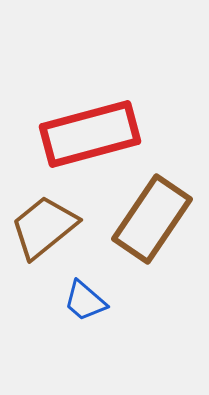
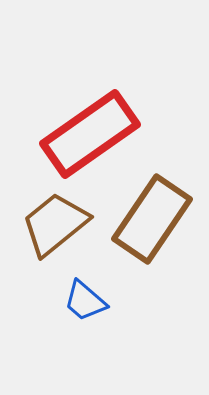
red rectangle: rotated 20 degrees counterclockwise
brown trapezoid: moved 11 px right, 3 px up
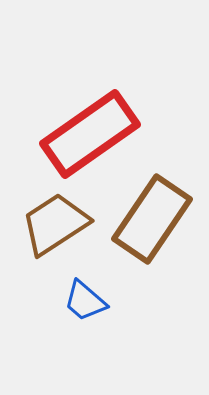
brown trapezoid: rotated 6 degrees clockwise
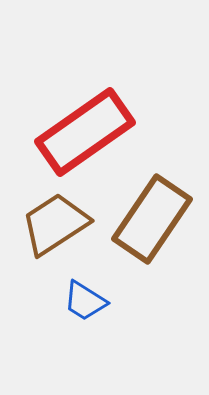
red rectangle: moved 5 px left, 2 px up
blue trapezoid: rotated 9 degrees counterclockwise
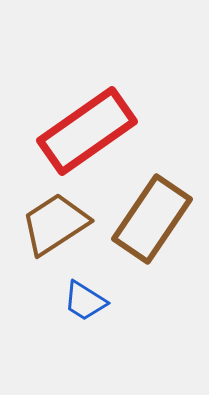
red rectangle: moved 2 px right, 1 px up
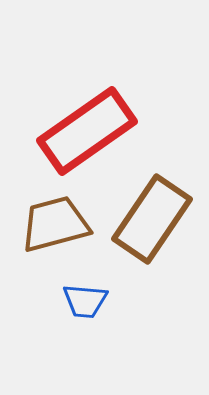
brown trapezoid: rotated 18 degrees clockwise
blue trapezoid: rotated 27 degrees counterclockwise
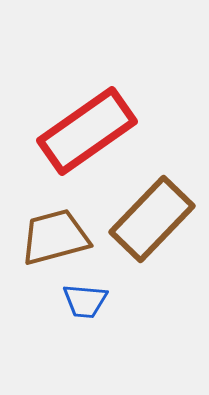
brown rectangle: rotated 10 degrees clockwise
brown trapezoid: moved 13 px down
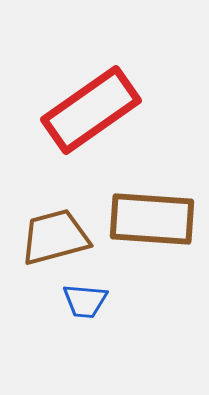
red rectangle: moved 4 px right, 21 px up
brown rectangle: rotated 50 degrees clockwise
